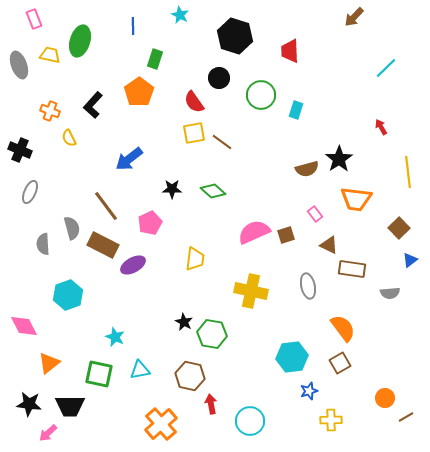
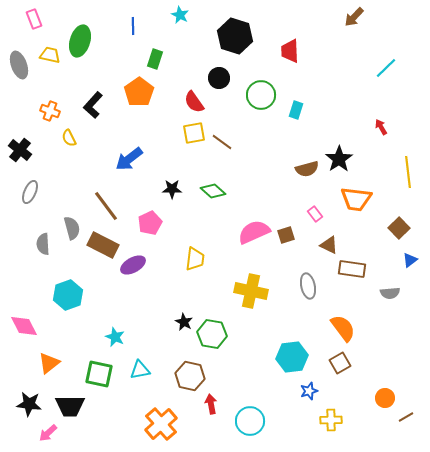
black cross at (20, 150): rotated 15 degrees clockwise
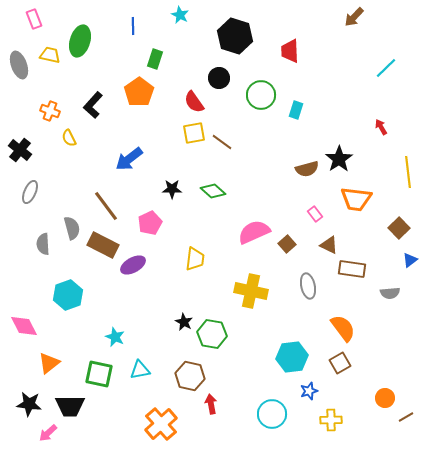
brown square at (286, 235): moved 1 px right, 9 px down; rotated 24 degrees counterclockwise
cyan circle at (250, 421): moved 22 px right, 7 px up
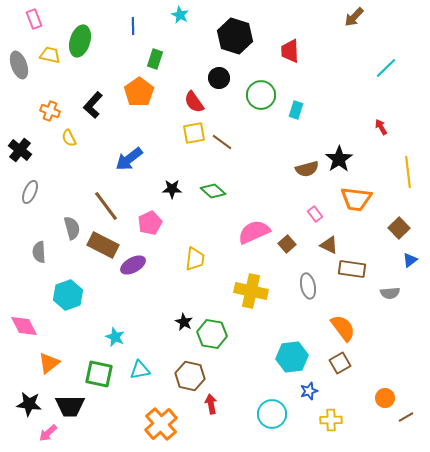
gray semicircle at (43, 244): moved 4 px left, 8 px down
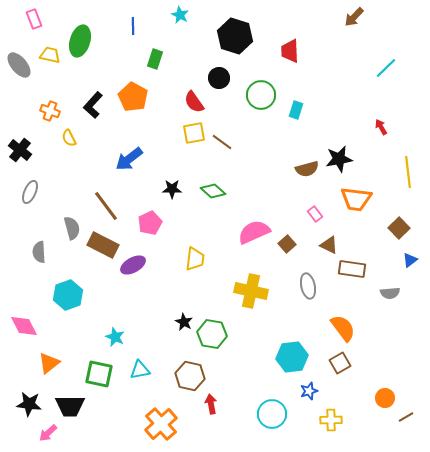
gray ellipse at (19, 65): rotated 20 degrees counterclockwise
orange pentagon at (139, 92): moved 6 px left, 5 px down; rotated 8 degrees counterclockwise
black star at (339, 159): rotated 24 degrees clockwise
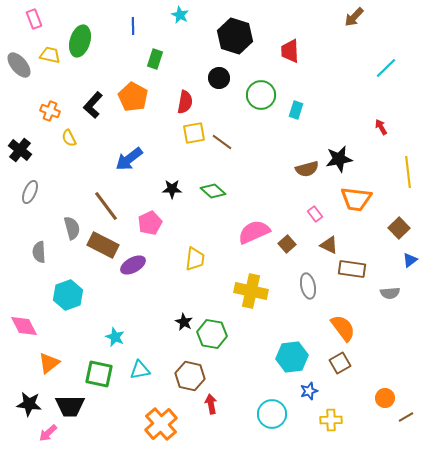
red semicircle at (194, 102): moved 9 px left; rotated 135 degrees counterclockwise
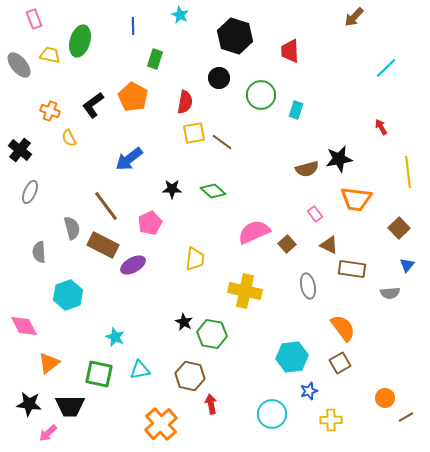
black L-shape at (93, 105): rotated 12 degrees clockwise
blue triangle at (410, 260): moved 3 px left, 5 px down; rotated 14 degrees counterclockwise
yellow cross at (251, 291): moved 6 px left
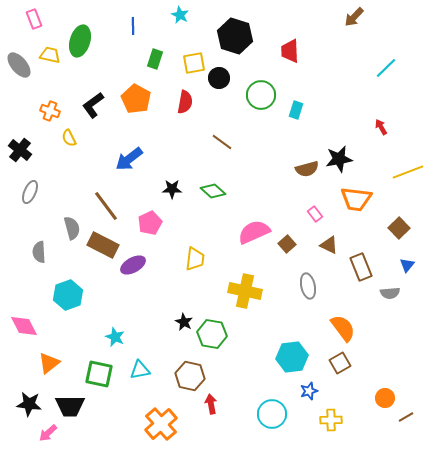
orange pentagon at (133, 97): moved 3 px right, 2 px down
yellow square at (194, 133): moved 70 px up
yellow line at (408, 172): rotated 76 degrees clockwise
brown rectangle at (352, 269): moved 9 px right, 2 px up; rotated 60 degrees clockwise
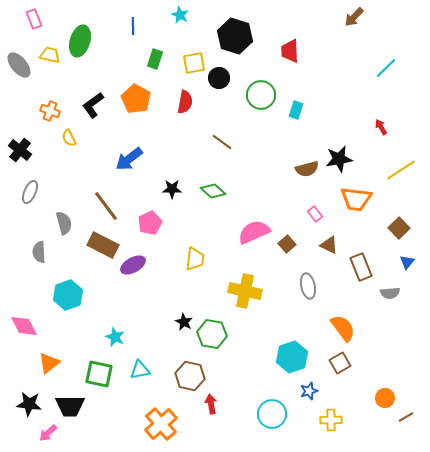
yellow line at (408, 172): moved 7 px left, 2 px up; rotated 12 degrees counterclockwise
gray semicircle at (72, 228): moved 8 px left, 5 px up
blue triangle at (407, 265): moved 3 px up
cyan hexagon at (292, 357): rotated 12 degrees counterclockwise
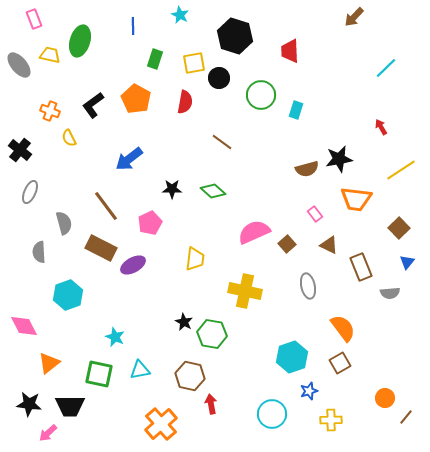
brown rectangle at (103, 245): moved 2 px left, 3 px down
brown line at (406, 417): rotated 21 degrees counterclockwise
